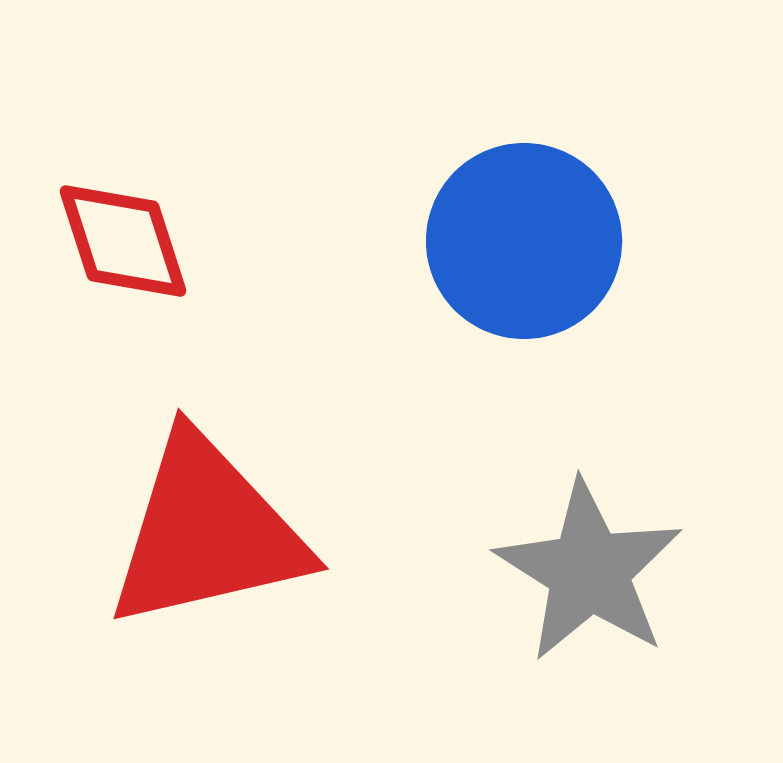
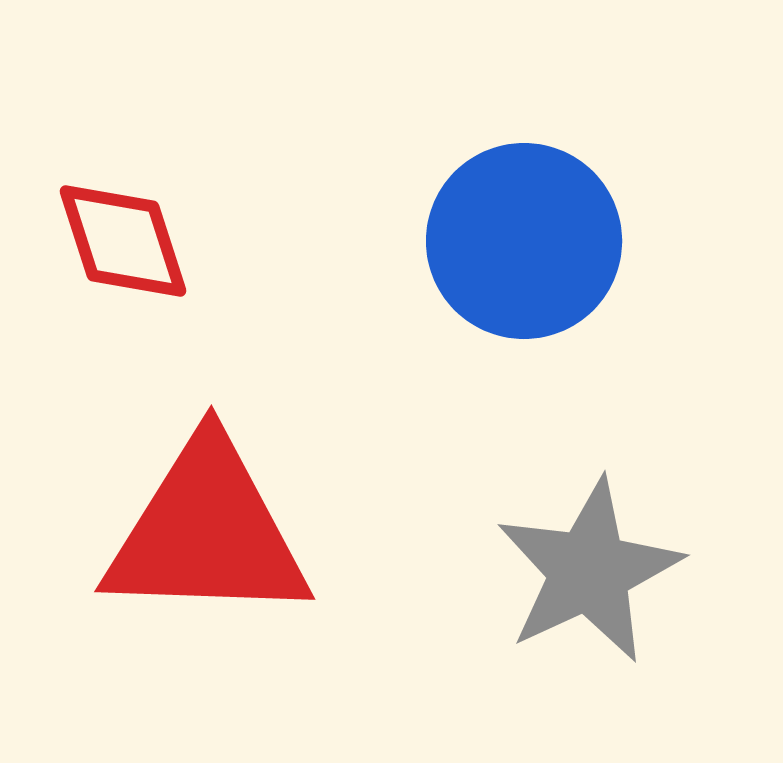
red triangle: rotated 15 degrees clockwise
gray star: rotated 15 degrees clockwise
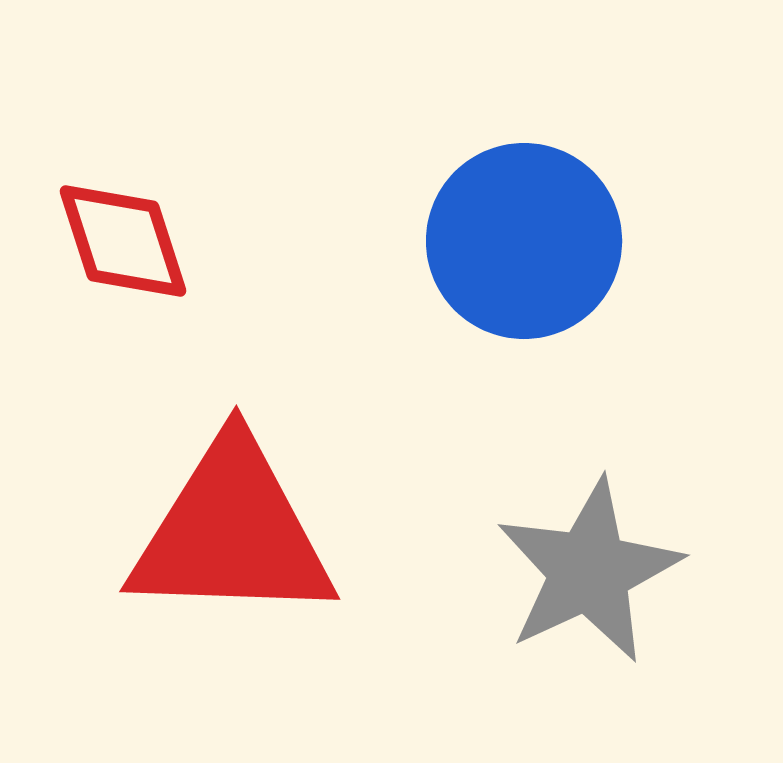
red triangle: moved 25 px right
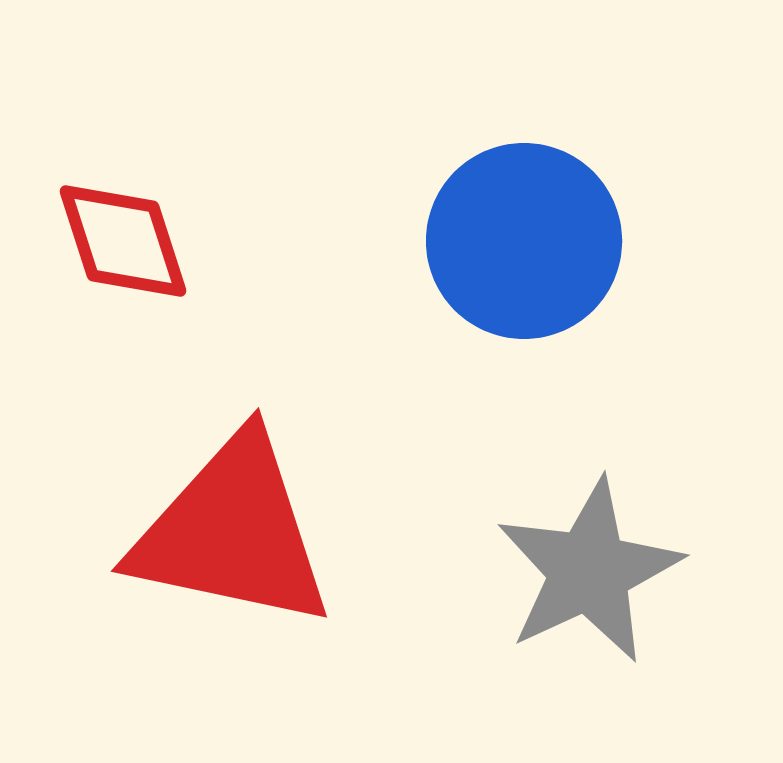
red triangle: rotated 10 degrees clockwise
